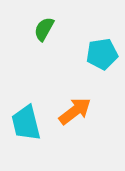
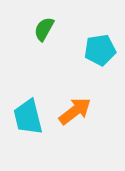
cyan pentagon: moved 2 px left, 4 px up
cyan trapezoid: moved 2 px right, 6 px up
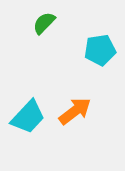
green semicircle: moved 6 px up; rotated 15 degrees clockwise
cyan trapezoid: rotated 123 degrees counterclockwise
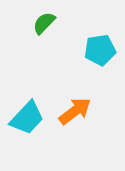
cyan trapezoid: moved 1 px left, 1 px down
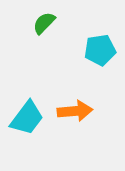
orange arrow: rotated 32 degrees clockwise
cyan trapezoid: rotated 6 degrees counterclockwise
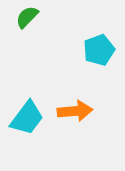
green semicircle: moved 17 px left, 6 px up
cyan pentagon: moved 1 px left; rotated 12 degrees counterclockwise
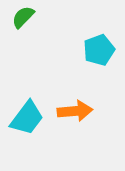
green semicircle: moved 4 px left
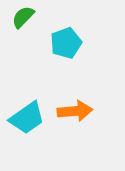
cyan pentagon: moved 33 px left, 7 px up
cyan trapezoid: rotated 18 degrees clockwise
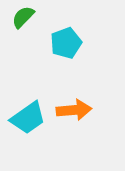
orange arrow: moved 1 px left, 1 px up
cyan trapezoid: moved 1 px right
